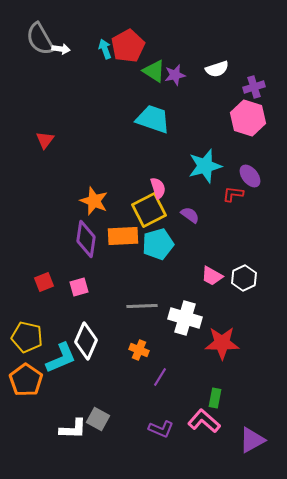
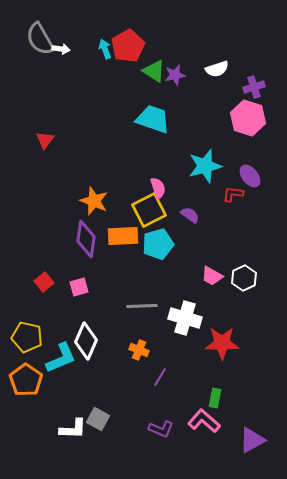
red square: rotated 18 degrees counterclockwise
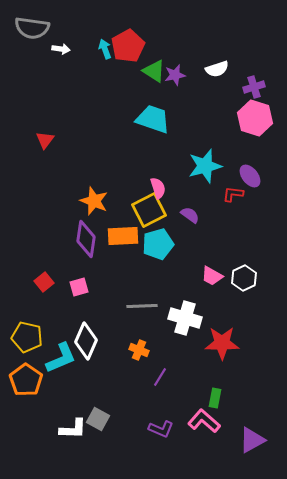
gray semicircle: moved 8 px left, 11 px up; rotated 52 degrees counterclockwise
pink hexagon: moved 7 px right
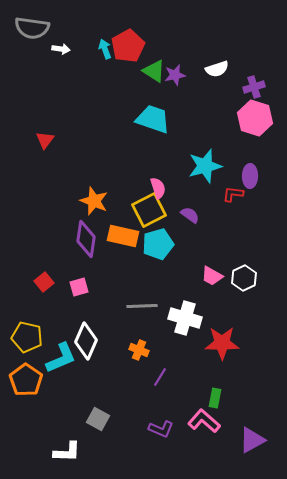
purple ellipse: rotated 40 degrees clockwise
orange rectangle: rotated 16 degrees clockwise
white L-shape: moved 6 px left, 23 px down
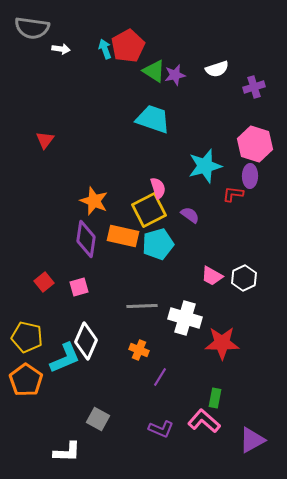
pink hexagon: moved 26 px down
cyan L-shape: moved 4 px right
